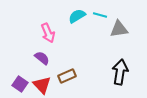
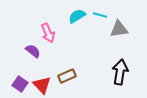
purple semicircle: moved 9 px left, 7 px up
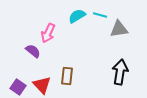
pink arrow: rotated 48 degrees clockwise
brown rectangle: rotated 60 degrees counterclockwise
purple square: moved 2 px left, 3 px down
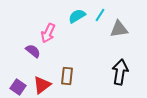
cyan line: rotated 72 degrees counterclockwise
red triangle: rotated 36 degrees clockwise
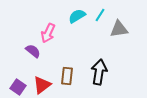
black arrow: moved 21 px left
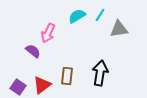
black arrow: moved 1 px right, 1 px down
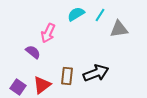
cyan semicircle: moved 1 px left, 2 px up
purple semicircle: moved 1 px down
black arrow: moved 4 px left; rotated 60 degrees clockwise
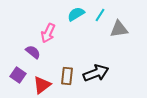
purple square: moved 12 px up
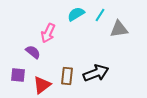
purple square: rotated 28 degrees counterclockwise
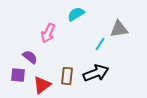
cyan line: moved 29 px down
purple semicircle: moved 3 px left, 5 px down
